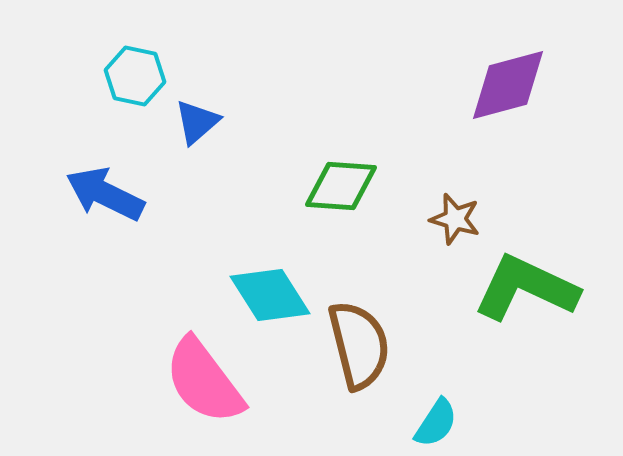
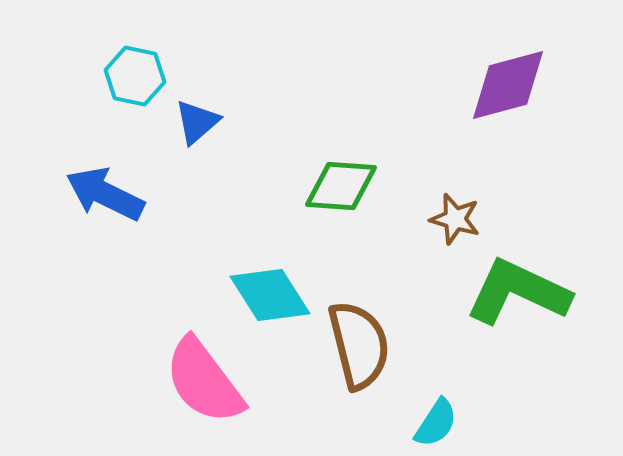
green L-shape: moved 8 px left, 4 px down
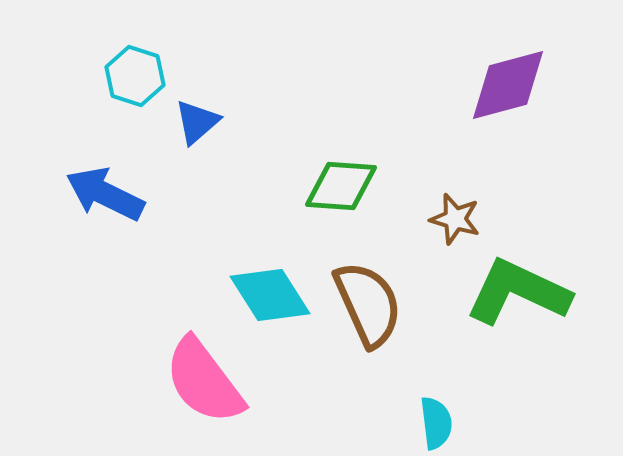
cyan hexagon: rotated 6 degrees clockwise
brown semicircle: moved 9 px right, 41 px up; rotated 10 degrees counterclockwise
cyan semicircle: rotated 40 degrees counterclockwise
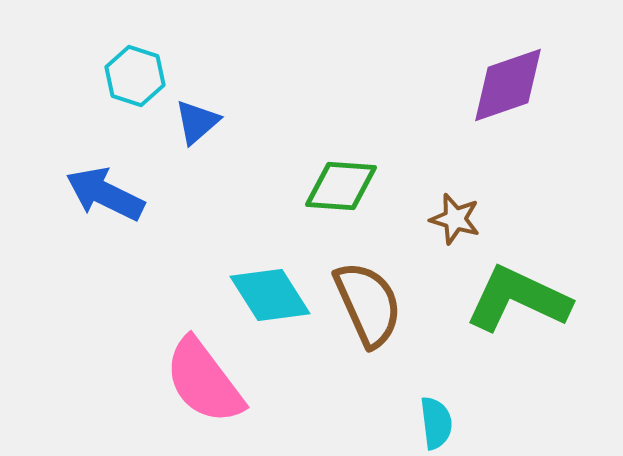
purple diamond: rotated 4 degrees counterclockwise
green L-shape: moved 7 px down
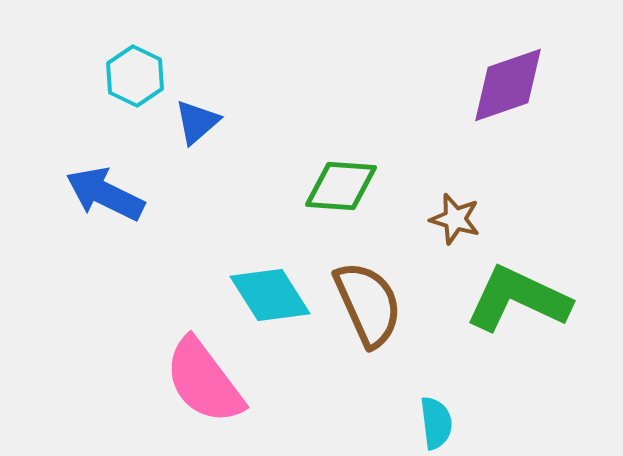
cyan hexagon: rotated 8 degrees clockwise
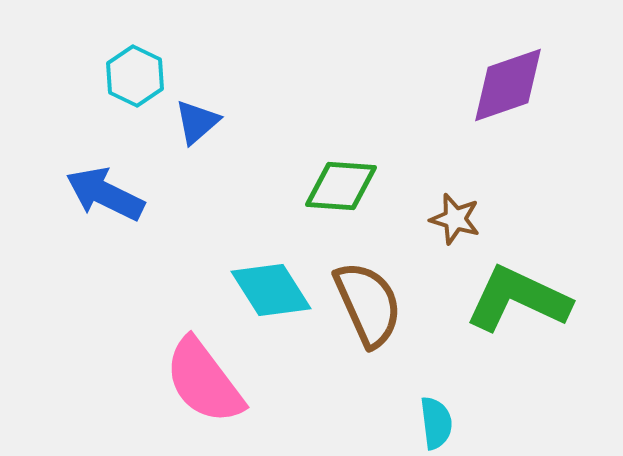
cyan diamond: moved 1 px right, 5 px up
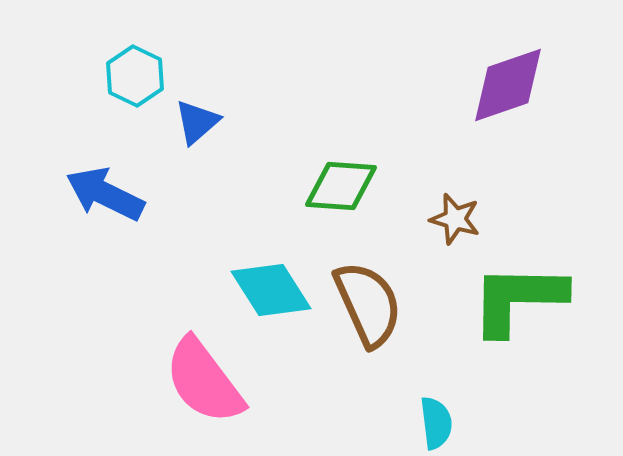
green L-shape: rotated 24 degrees counterclockwise
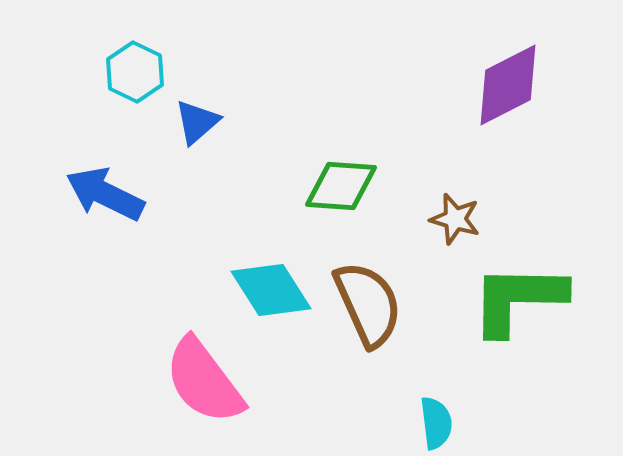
cyan hexagon: moved 4 px up
purple diamond: rotated 8 degrees counterclockwise
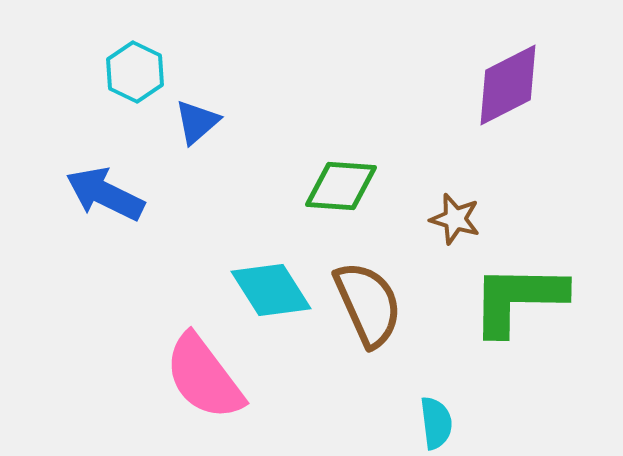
pink semicircle: moved 4 px up
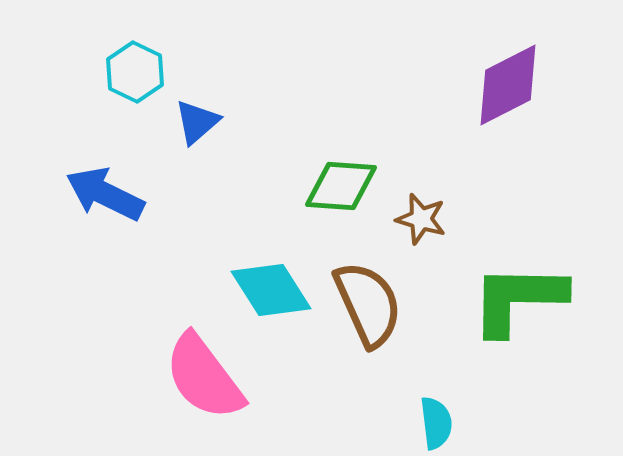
brown star: moved 34 px left
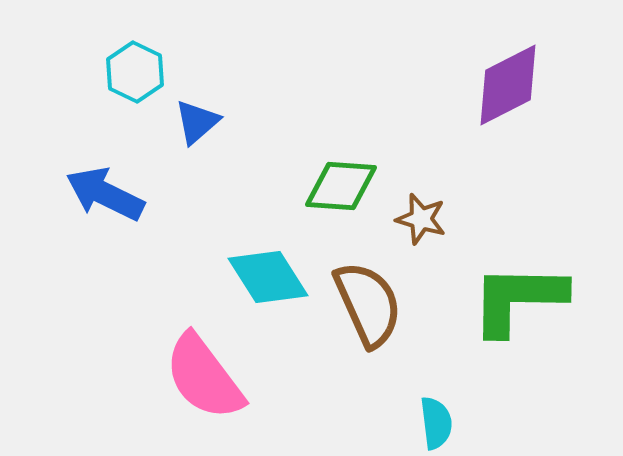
cyan diamond: moved 3 px left, 13 px up
